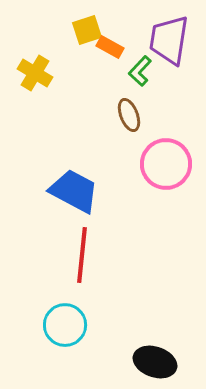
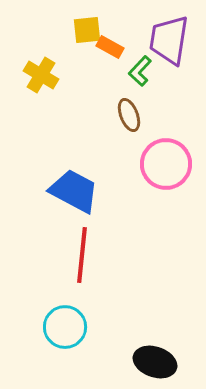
yellow square: rotated 12 degrees clockwise
yellow cross: moved 6 px right, 2 px down
cyan circle: moved 2 px down
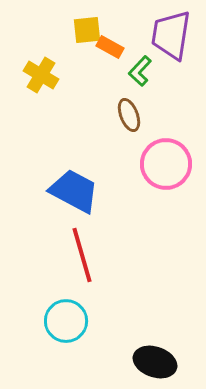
purple trapezoid: moved 2 px right, 5 px up
red line: rotated 22 degrees counterclockwise
cyan circle: moved 1 px right, 6 px up
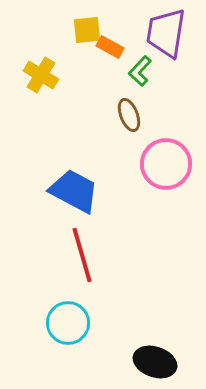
purple trapezoid: moved 5 px left, 2 px up
cyan circle: moved 2 px right, 2 px down
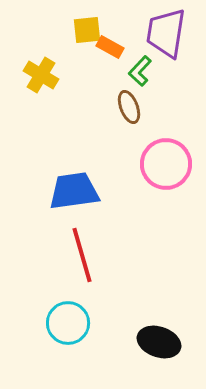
brown ellipse: moved 8 px up
blue trapezoid: rotated 36 degrees counterclockwise
black ellipse: moved 4 px right, 20 px up
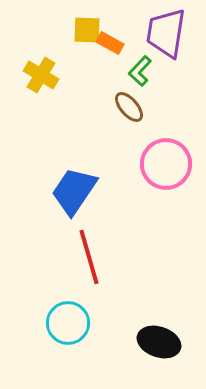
yellow square: rotated 8 degrees clockwise
orange rectangle: moved 4 px up
brown ellipse: rotated 20 degrees counterclockwise
blue trapezoid: rotated 48 degrees counterclockwise
red line: moved 7 px right, 2 px down
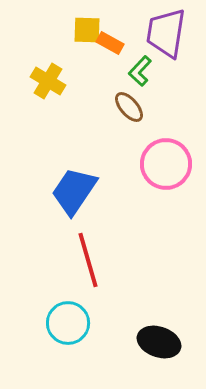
yellow cross: moved 7 px right, 6 px down
red line: moved 1 px left, 3 px down
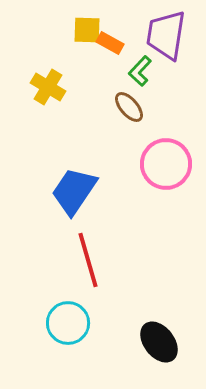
purple trapezoid: moved 2 px down
yellow cross: moved 6 px down
black ellipse: rotated 33 degrees clockwise
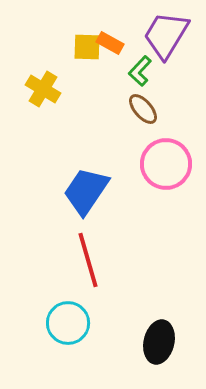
yellow square: moved 17 px down
purple trapezoid: rotated 22 degrees clockwise
yellow cross: moved 5 px left, 2 px down
brown ellipse: moved 14 px right, 2 px down
blue trapezoid: moved 12 px right
black ellipse: rotated 51 degrees clockwise
